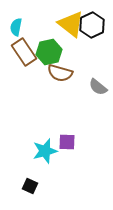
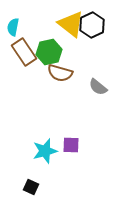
cyan semicircle: moved 3 px left
purple square: moved 4 px right, 3 px down
black square: moved 1 px right, 1 px down
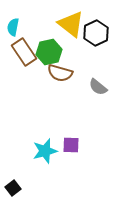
black hexagon: moved 4 px right, 8 px down
black square: moved 18 px left, 1 px down; rotated 28 degrees clockwise
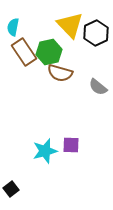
yellow triangle: moved 1 px left, 1 px down; rotated 8 degrees clockwise
black square: moved 2 px left, 1 px down
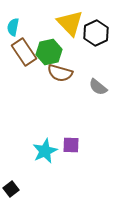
yellow triangle: moved 2 px up
cyan star: rotated 10 degrees counterclockwise
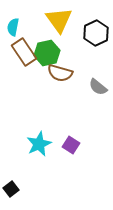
yellow triangle: moved 11 px left, 3 px up; rotated 8 degrees clockwise
green hexagon: moved 2 px left, 1 px down
purple square: rotated 30 degrees clockwise
cyan star: moved 6 px left, 7 px up
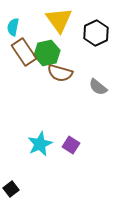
cyan star: moved 1 px right
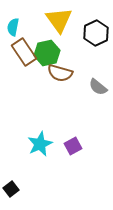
purple square: moved 2 px right, 1 px down; rotated 30 degrees clockwise
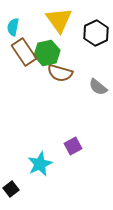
cyan star: moved 20 px down
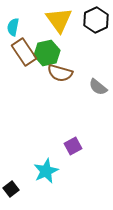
black hexagon: moved 13 px up
cyan star: moved 6 px right, 7 px down
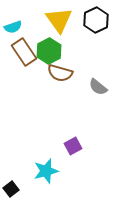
cyan semicircle: rotated 120 degrees counterclockwise
green hexagon: moved 2 px right, 2 px up; rotated 15 degrees counterclockwise
cyan star: rotated 10 degrees clockwise
